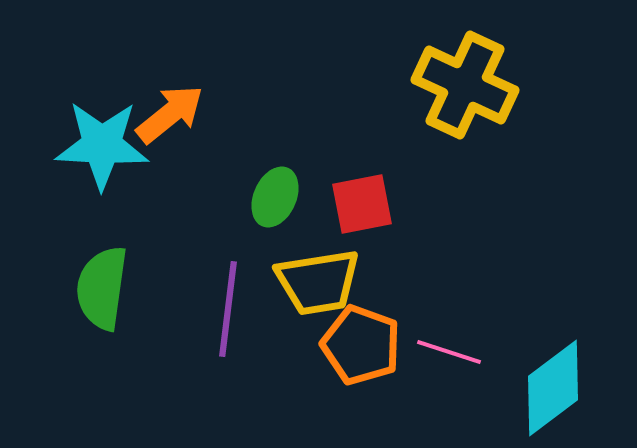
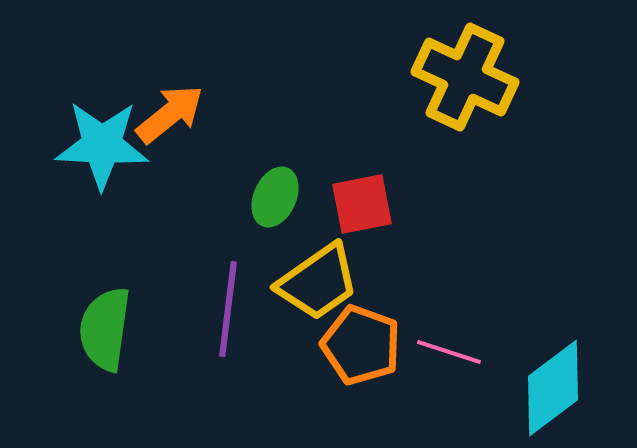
yellow cross: moved 8 px up
yellow trapezoid: rotated 26 degrees counterclockwise
green semicircle: moved 3 px right, 41 px down
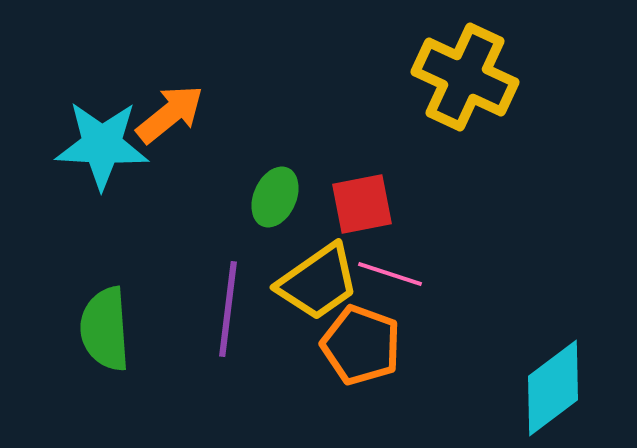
green semicircle: rotated 12 degrees counterclockwise
pink line: moved 59 px left, 78 px up
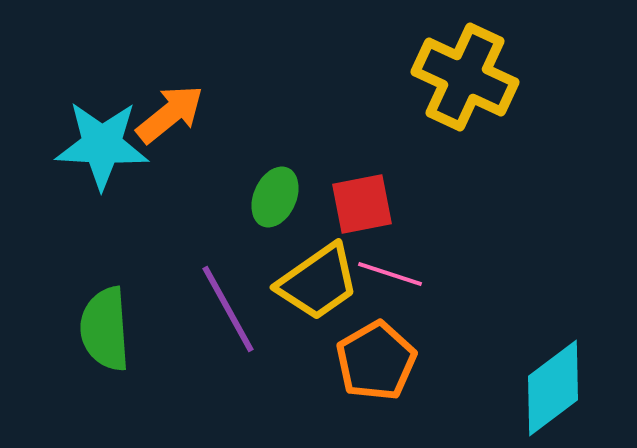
purple line: rotated 36 degrees counterclockwise
orange pentagon: moved 15 px right, 16 px down; rotated 22 degrees clockwise
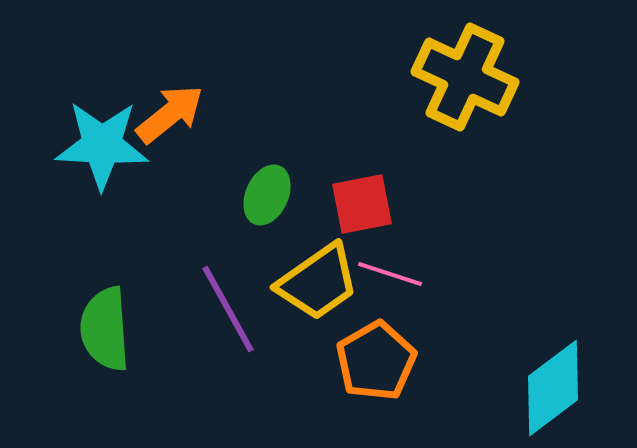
green ellipse: moved 8 px left, 2 px up
